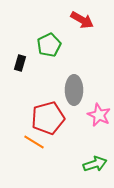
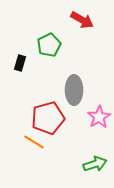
pink star: moved 2 px down; rotated 15 degrees clockwise
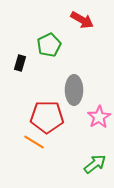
red pentagon: moved 1 px left, 1 px up; rotated 16 degrees clockwise
green arrow: rotated 20 degrees counterclockwise
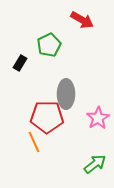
black rectangle: rotated 14 degrees clockwise
gray ellipse: moved 8 px left, 4 px down
pink star: moved 1 px left, 1 px down
orange line: rotated 35 degrees clockwise
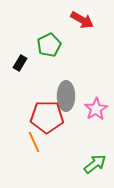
gray ellipse: moved 2 px down
pink star: moved 2 px left, 9 px up
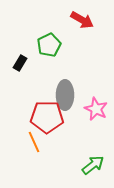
gray ellipse: moved 1 px left, 1 px up
pink star: rotated 15 degrees counterclockwise
green arrow: moved 2 px left, 1 px down
